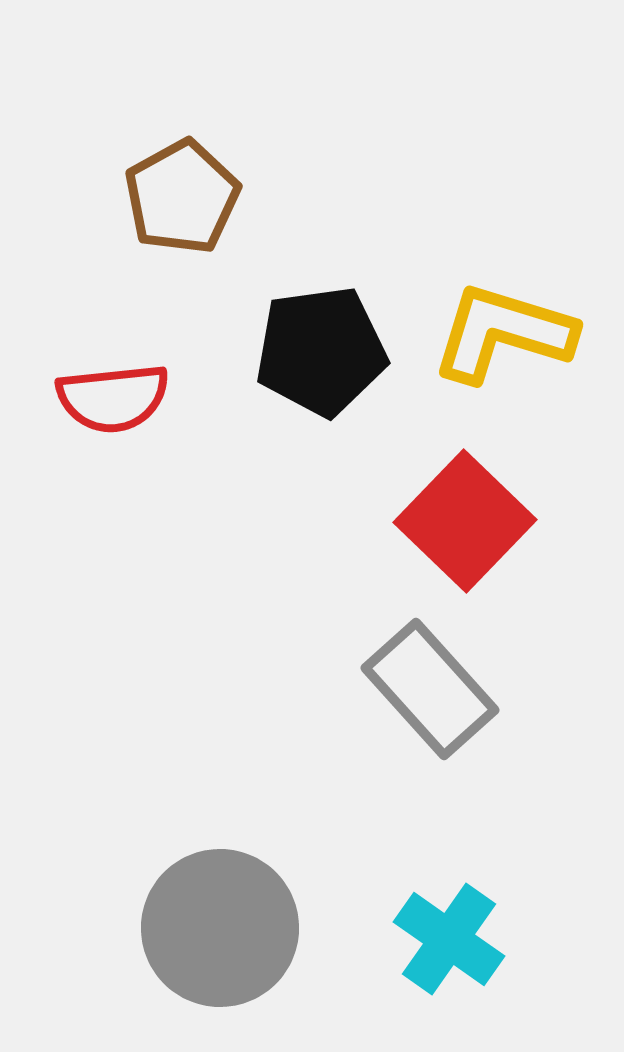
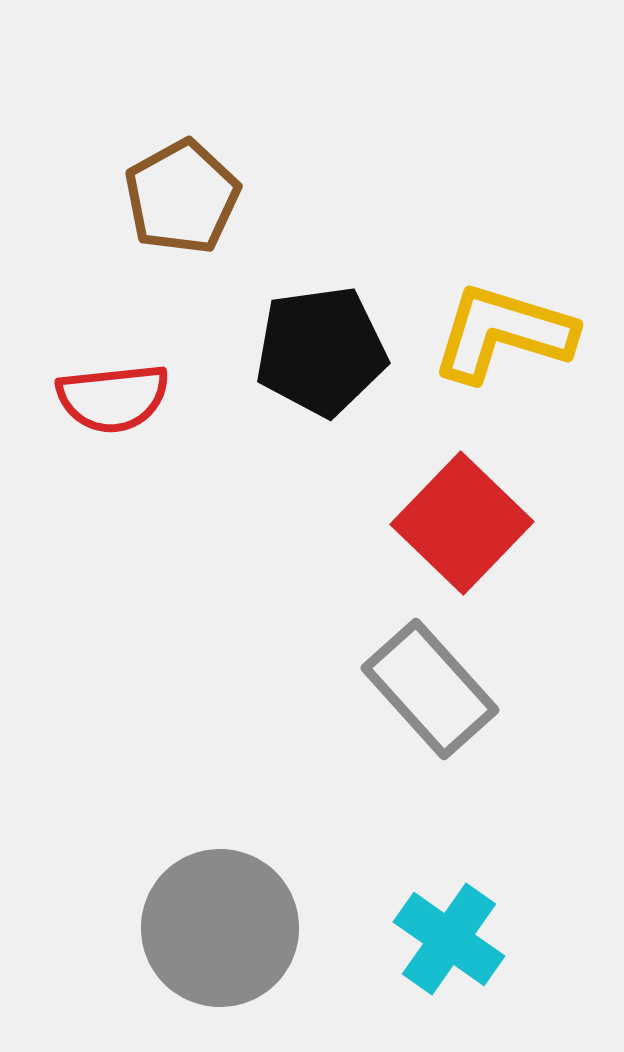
red square: moved 3 px left, 2 px down
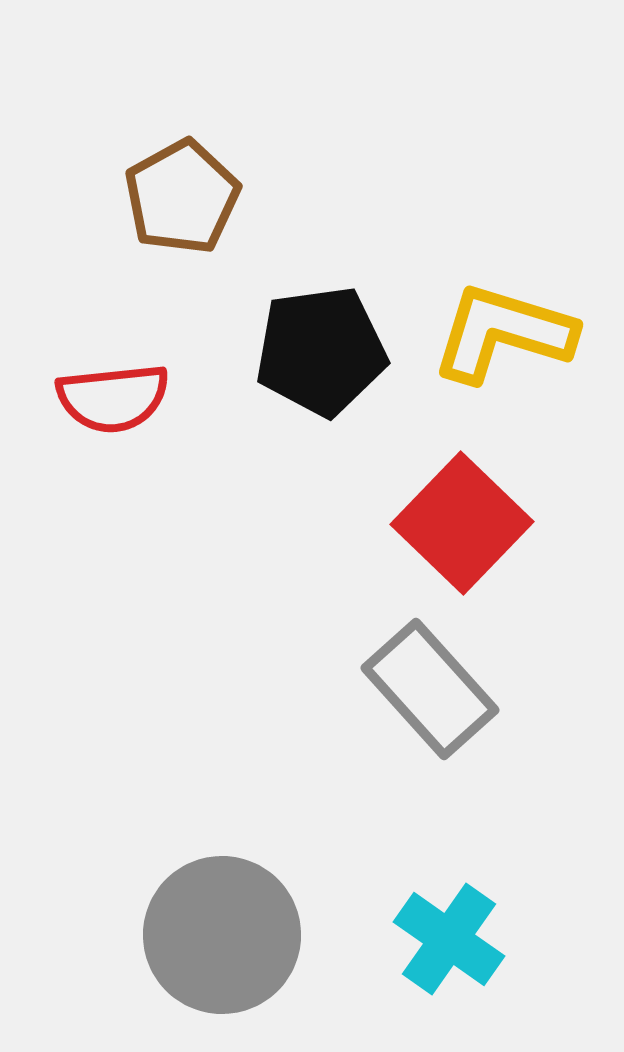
gray circle: moved 2 px right, 7 px down
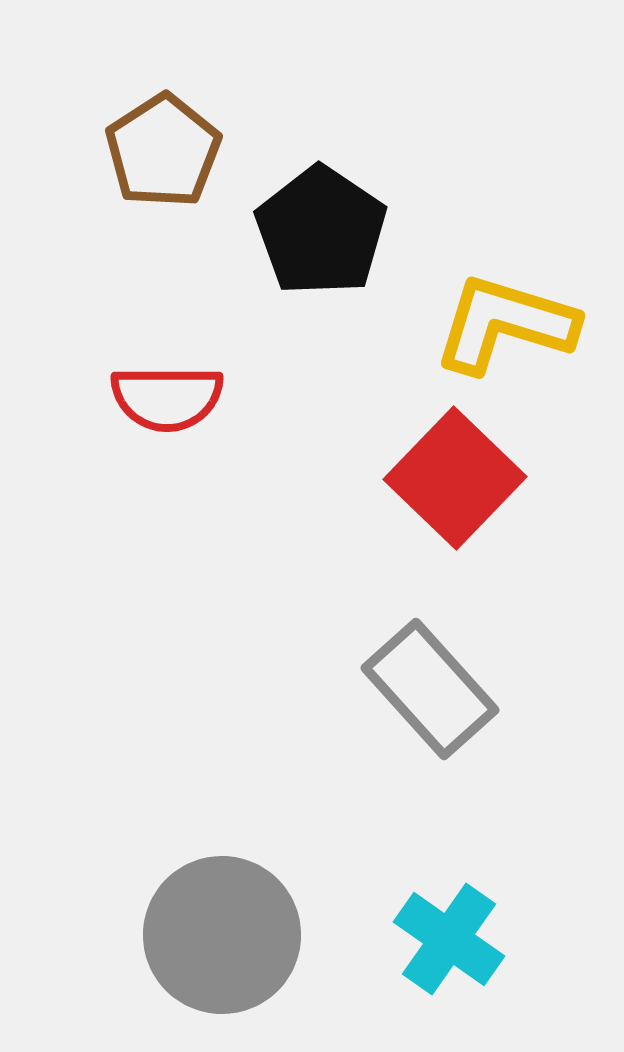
brown pentagon: moved 19 px left, 46 px up; rotated 4 degrees counterclockwise
yellow L-shape: moved 2 px right, 9 px up
black pentagon: moved 120 px up; rotated 30 degrees counterclockwise
red semicircle: moved 54 px right; rotated 6 degrees clockwise
red square: moved 7 px left, 45 px up
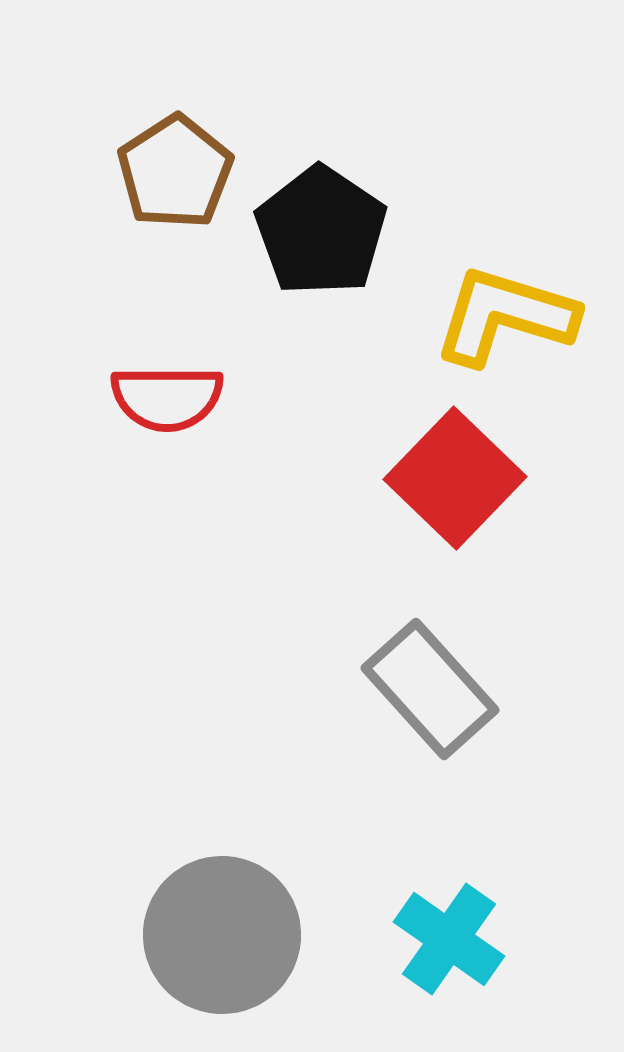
brown pentagon: moved 12 px right, 21 px down
yellow L-shape: moved 8 px up
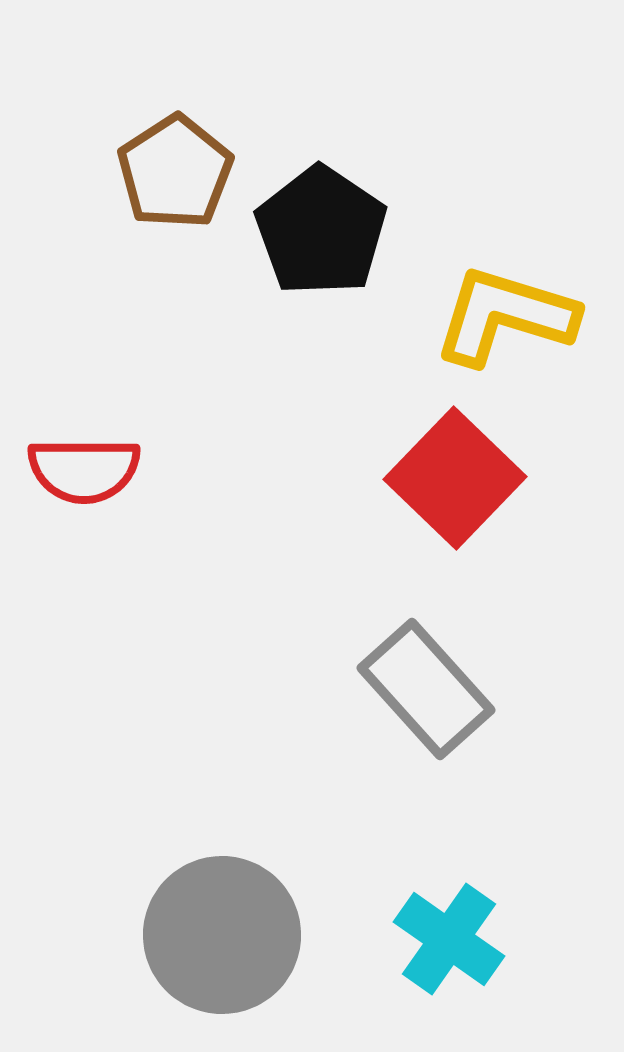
red semicircle: moved 83 px left, 72 px down
gray rectangle: moved 4 px left
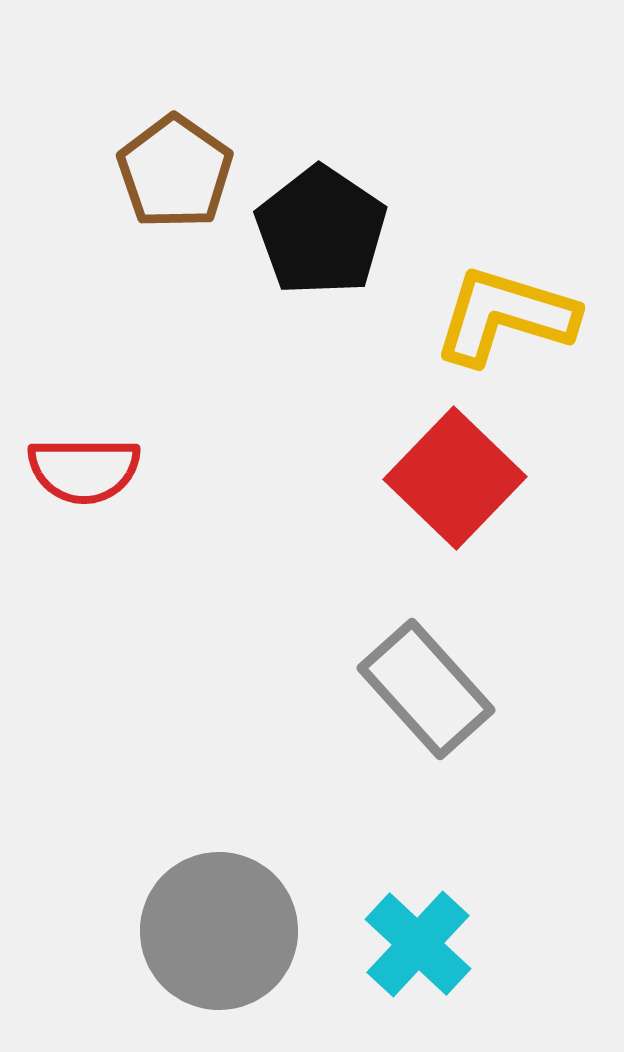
brown pentagon: rotated 4 degrees counterclockwise
gray circle: moved 3 px left, 4 px up
cyan cross: moved 31 px left, 5 px down; rotated 8 degrees clockwise
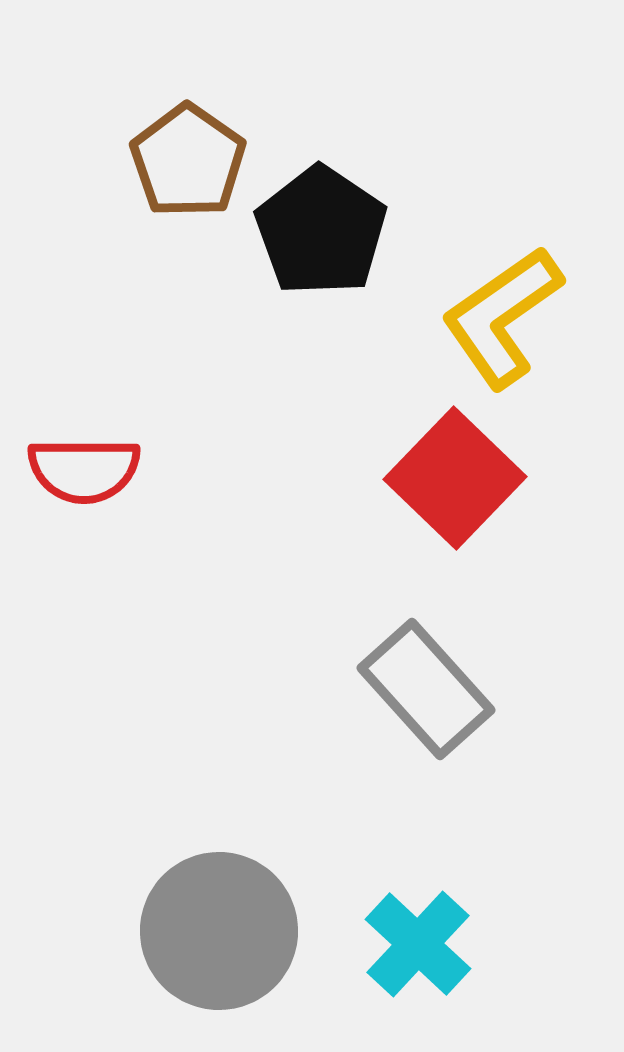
brown pentagon: moved 13 px right, 11 px up
yellow L-shape: moved 3 px left, 1 px down; rotated 52 degrees counterclockwise
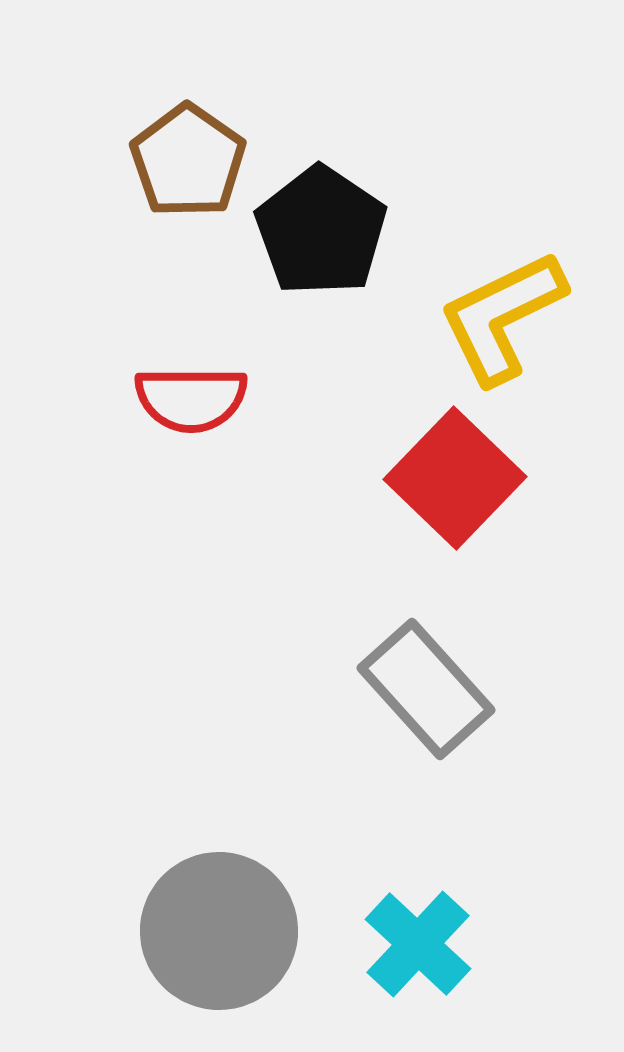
yellow L-shape: rotated 9 degrees clockwise
red semicircle: moved 107 px right, 71 px up
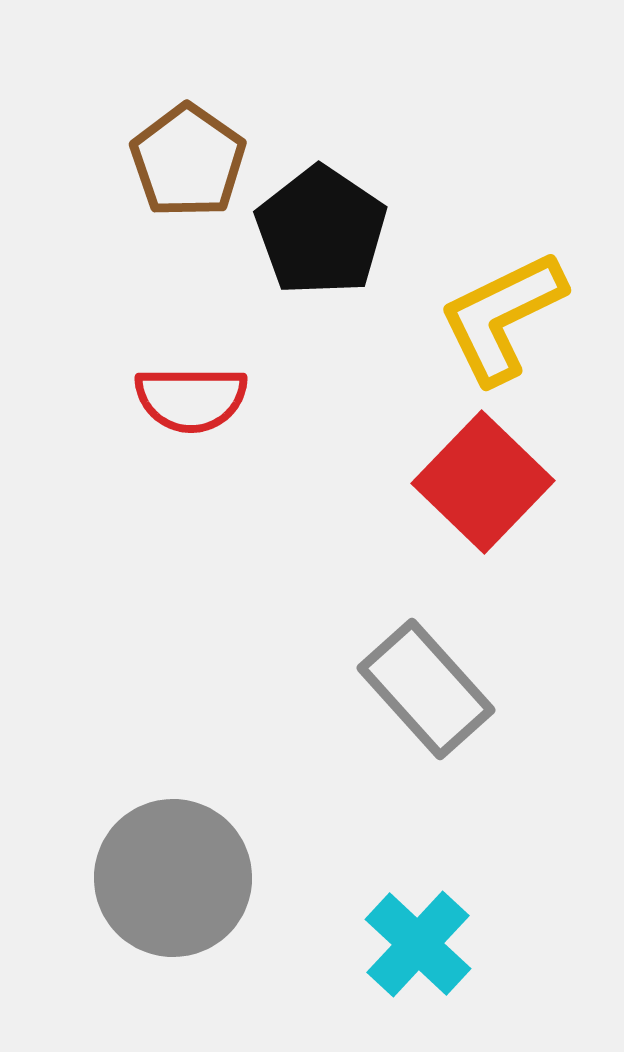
red square: moved 28 px right, 4 px down
gray circle: moved 46 px left, 53 px up
